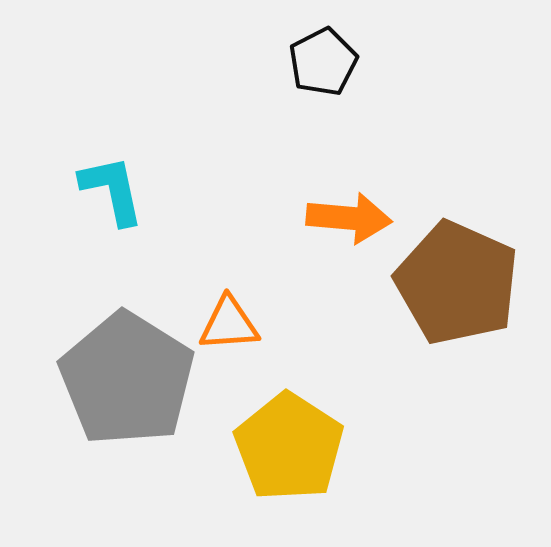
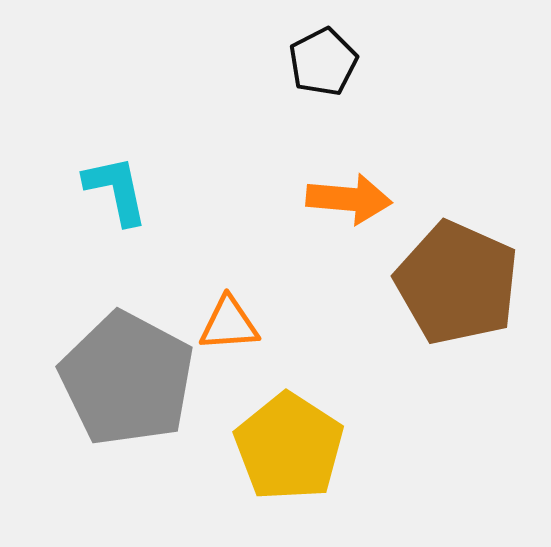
cyan L-shape: moved 4 px right
orange arrow: moved 19 px up
gray pentagon: rotated 4 degrees counterclockwise
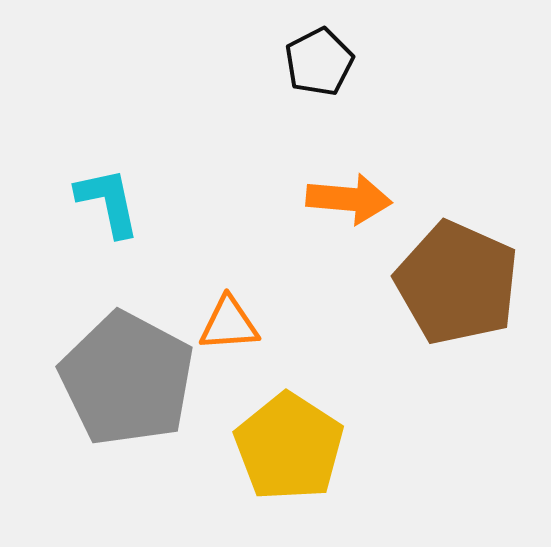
black pentagon: moved 4 px left
cyan L-shape: moved 8 px left, 12 px down
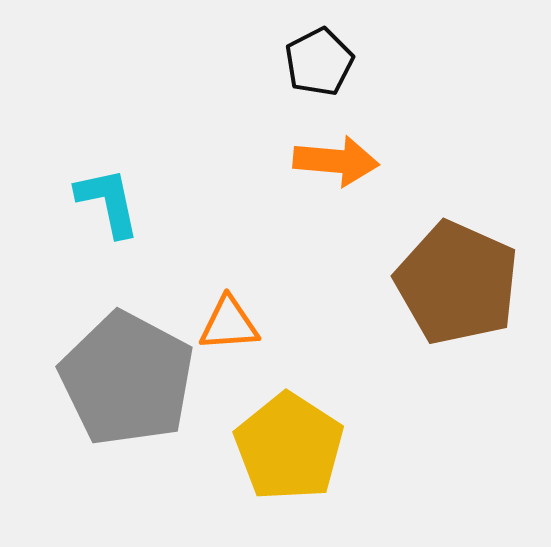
orange arrow: moved 13 px left, 38 px up
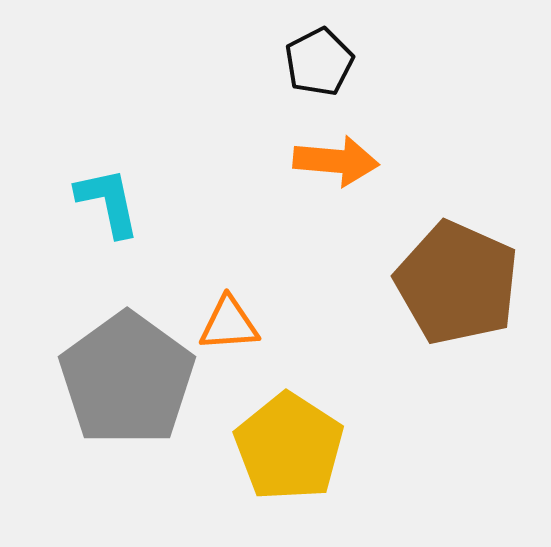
gray pentagon: rotated 8 degrees clockwise
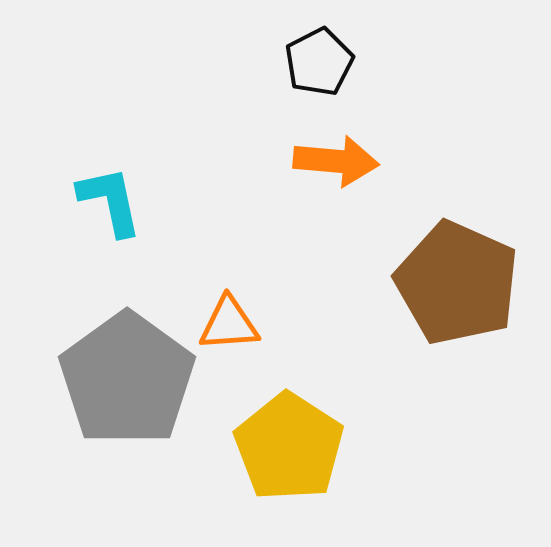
cyan L-shape: moved 2 px right, 1 px up
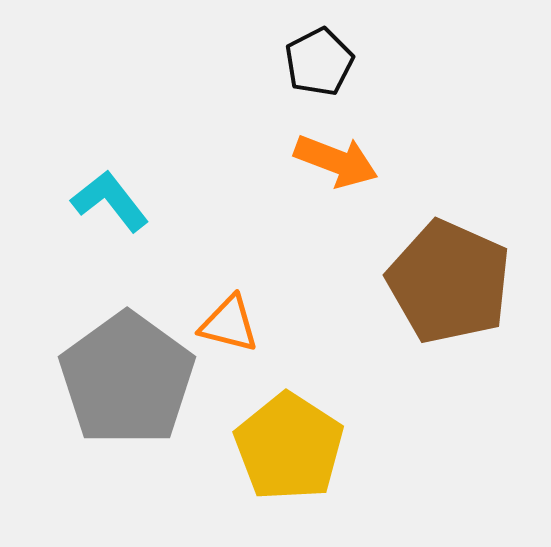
orange arrow: rotated 16 degrees clockwise
cyan L-shape: rotated 26 degrees counterclockwise
brown pentagon: moved 8 px left, 1 px up
orange triangle: rotated 18 degrees clockwise
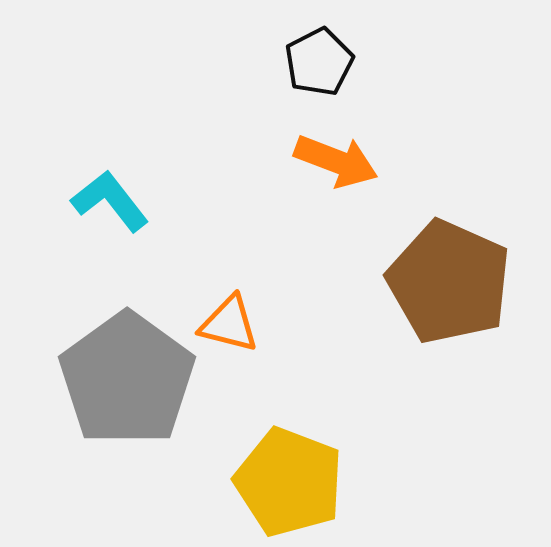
yellow pentagon: moved 35 px down; rotated 12 degrees counterclockwise
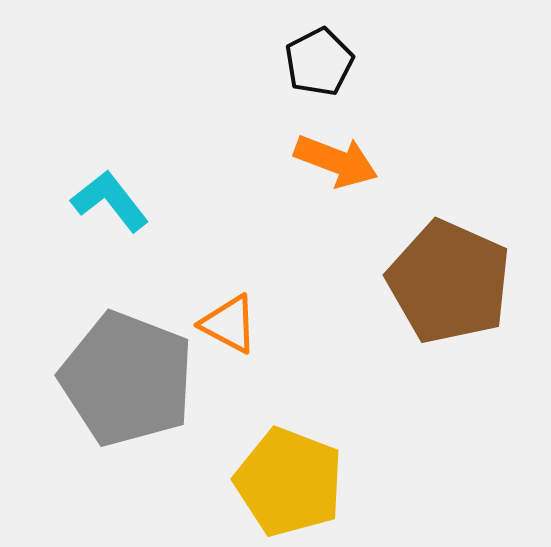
orange triangle: rotated 14 degrees clockwise
gray pentagon: rotated 15 degrees counterclockwise
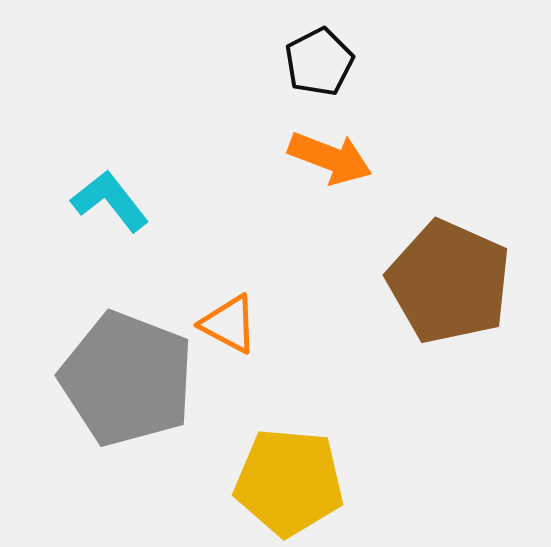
orange arrow: moved 6 px left, 3 px up
yellow pentagon: rotated 16 degrees counterclockwise
